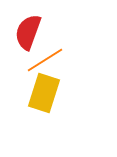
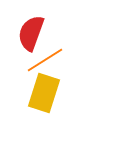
red semicircle: moved 3 px right, 1 px down
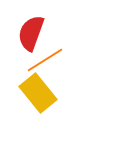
yellow rectangle: moved 6 px left; rotated 57 degrees counterclockwise
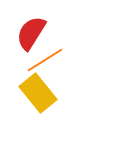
red semicircle: rotated 12 degrees clockwise
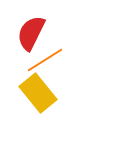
red semicircle: rotated 6 degrees counterclockwise
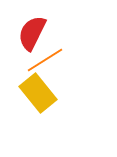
red semicircle: moved 1 px right
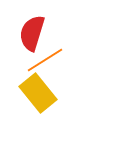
red semicircle: rotated 9 degrees counterclockwise
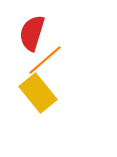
orange line: rotated 9 degrees counterclockwise
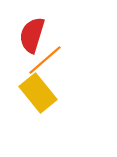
red semicircle: moved 2 px down
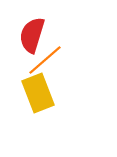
yellow rectangle: rotated 18 degrees clockwise
